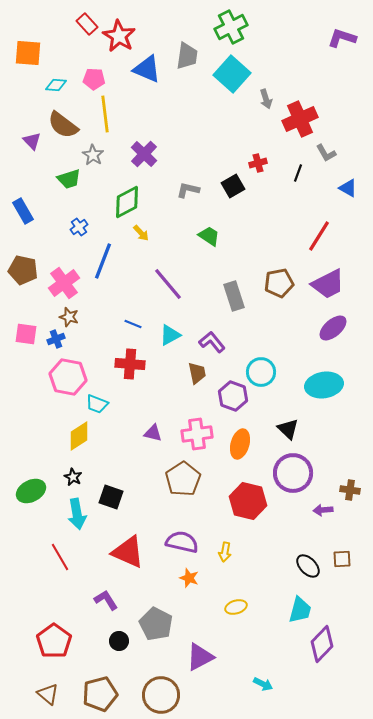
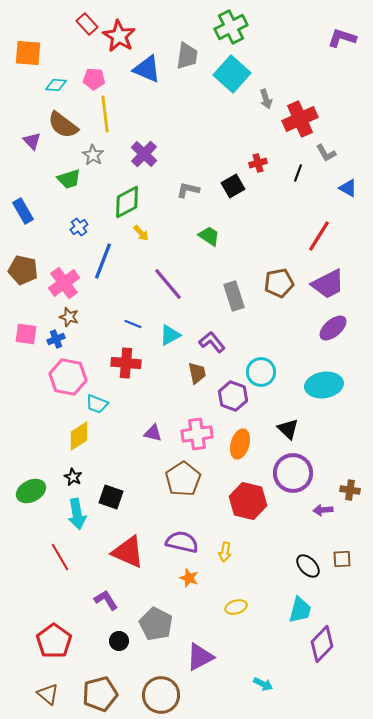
red cross at (130, 364): moved 4 px left, 1 px up
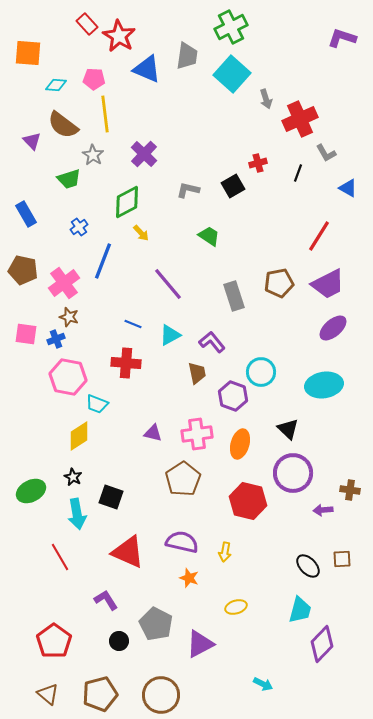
blue rectangle at (23, 211): moved 3 px right, 3 px down
purple triangle at (200, 657): moved 13 px up
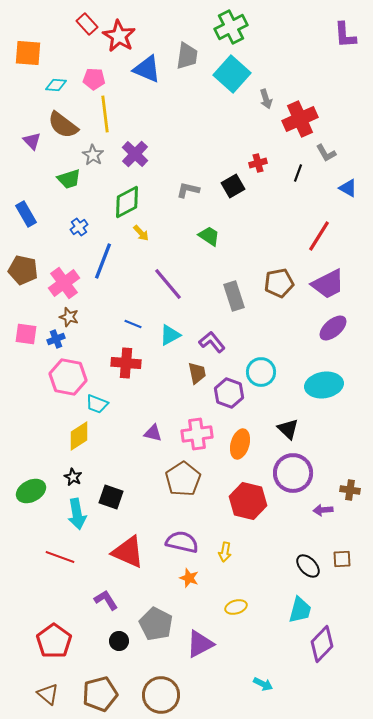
purple L-shape at (342, 38): moved 3 px right, 3 px up; rotated 112 degrees counterclockwise
purple cross at (144, 154): moved 9 px left
purple hexagon at (233, 396): moved 4 px left, 3 px up
red line at (60, 557): rotated 40 degrees counterclockwise
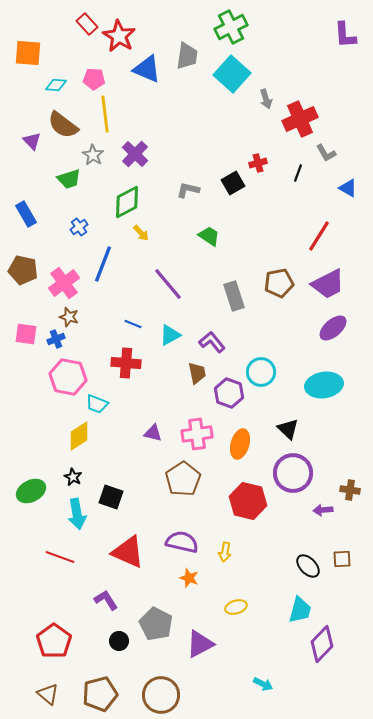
black square at (233, 186): moved 3 px up
blue line at (103, 261): moved 3 px down
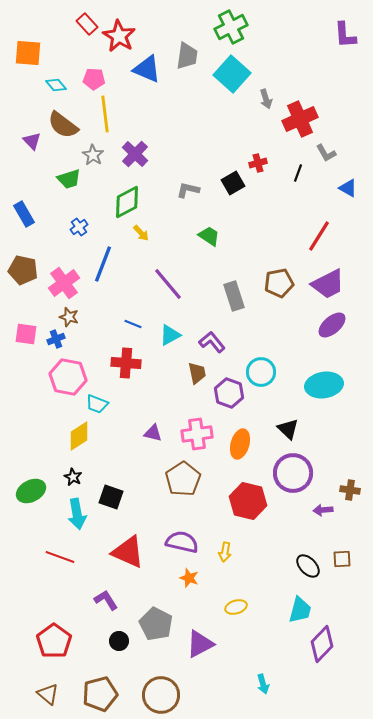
cyan diamond at (56, 85): rotated 45 degrees clockwise
blue rectangle at (26, 214): moved 2 px left
purple ellipse at (333, 328): moved 1 px left, 3 px up
cyan arrow at (263, 684): rotated 48 degrees clockwise
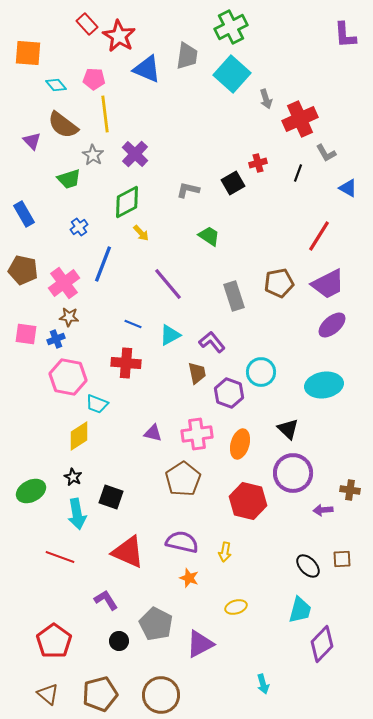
brown star at (69, 317): rotated 12 degrees counterclockwise
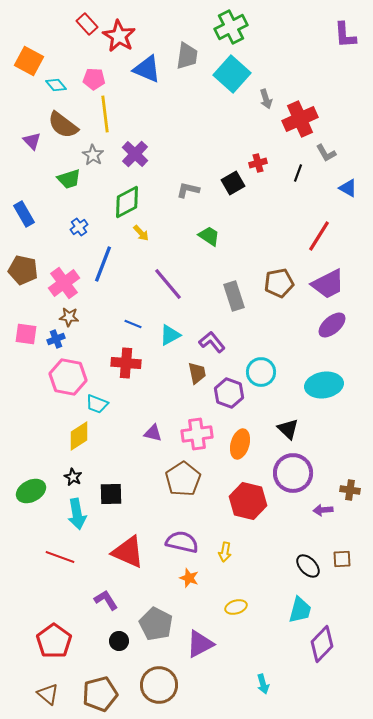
orange square at (28, 53): moved 1 px right, 8 px down; rotated 24 degrees clockwise
black square at (111, 497): moved 3 px up; rotated 20 degrees counterclockwise
brown circle at (161, 695): moved 2 px left, 10 px up
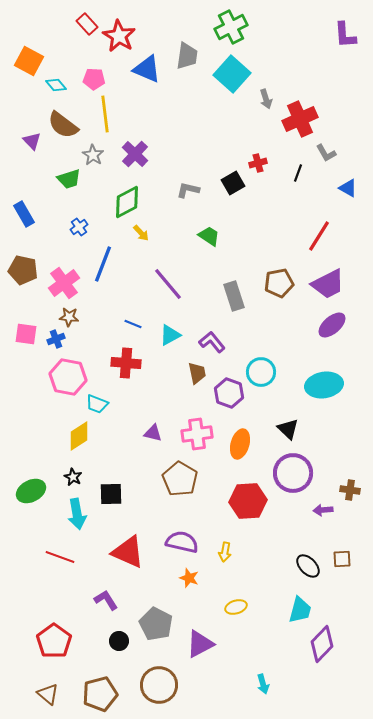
brown pentagon at (183, 479): moved 3 px left; rotated 8 degrees counterclockwise
red hexagon at (248, 501): rotated 18 degrees counterclockwise
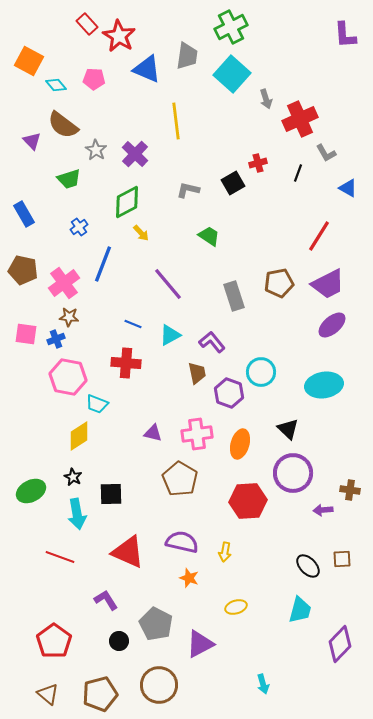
yellow line at (105, 114): moved 71 px right, 7 px down
gray star at (93, 155): moved 3 px right, 5 px up
purple diamond at (322, 644): moved 18 px right
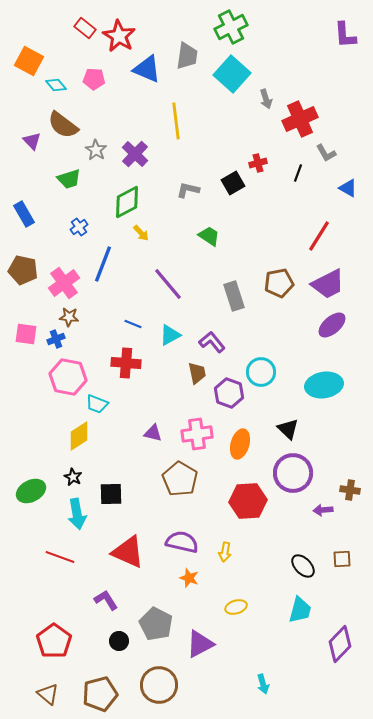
red rectangle at (87, 24): moved 2 px left, 4 px down; rotated 10 degrees counterclockwise
black ellipse at (308, 566): moved 5 px left
